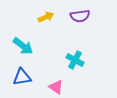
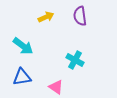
purple semicircle: rotated 90 degrees clockwise
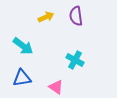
purple semicircle: moved 4 px left
blue triangle: moved 1 px down
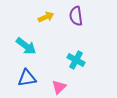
cyan arrow: moved 3 px right
cyan cross: moved 1 px right
blue triangle: moved 5 px right
pink triangle: moved 3 px right; rotated 42 degrees clockwise
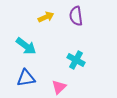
blue triangle: moved 1 px left
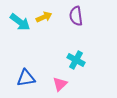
yellow arrow: moved 2 px left
cyan arrow: moved 6 px left, 24 px up
pink triangle: moved 1 px right, 3 px up
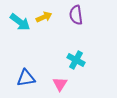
purple semicircle: moved 1 px up
pink triangle: rotated 14 degrees counterclockwise
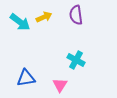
pink triangle: moved 1 px down
